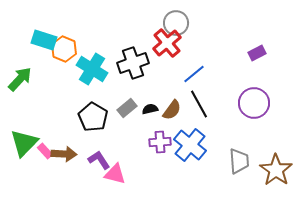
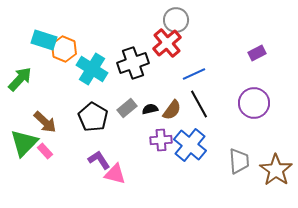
gray circle: moved 3 px up
blue line: rotated 15 degrees clockwise
purple cross: moved 1 px right, 2 px up
brown arrow: moved 19 px left, 32 px up; rotated 40 degrees clockwise
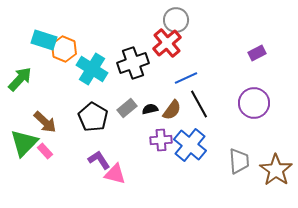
blue line: moved 8 px left, 4 px down
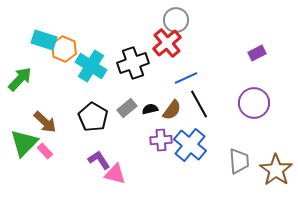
cyan cross: moved 1 px left, 3 px up
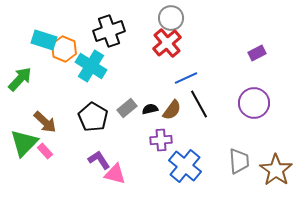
gray circle: moved 5 px left, 2 px up
black cross: moved 24 px left, 32 px up
blue cross: moved 5 px left, 21 px down
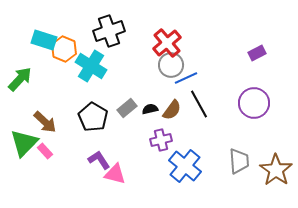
gray circle: moved 47 px down
purple cross: rotated 10 degrees counterclockwise
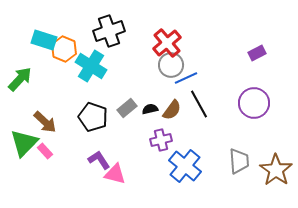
black pentagon: rotated 12 degrees counterclockwise
